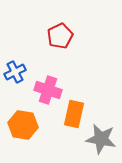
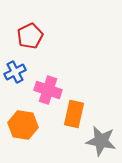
red pentagon: moved 30 px left
gray star: moved 2 px down
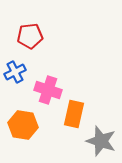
red pentagon: rotated 20 degrees clockwise
gray star: rotated 8 degrees clockwise
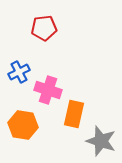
red pentagon: moved 14 px right, 8 px up
blue cross: moved 4 px right
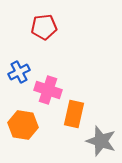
red pentagon: moved 1 px up
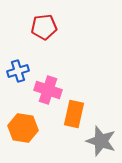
blue cross: moved 1 px left, 1 px up; rotated 10 degrees clockwise
orange hexagon: moved 3 px down
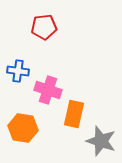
blue cross: rotated 25 degrees clockwise
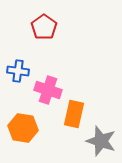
red pentagon: rotated 30 degrees counterclockwise
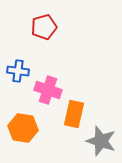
red pentagon: rotated 20 degrees clockwise
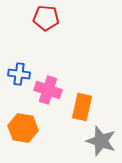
red pentagon: moved 2 px right, 9 px up; rotated 20 degrees clockwise
blue cross: moved 1 px right, 3 px down
orange rectangle: moved 8 px right, 7 px up
